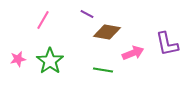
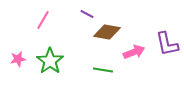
pink arrow: moved 1 px right, 1 px up
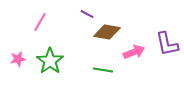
pink line: moved 3 px left, 2 px down
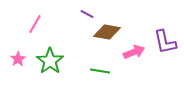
pink line: moved 5 px left, 2 px down
purple L-shape: moved 2 px left, 2 px up
pink star: rotated 21 degrees counterclockwise
green line: moved 3 px left, 1 px down
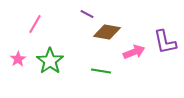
green line: moved 1 px right
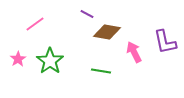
pink line: rotated 24 degrees clockwise
pink arrow: rotated 95 degrees counterclockwise
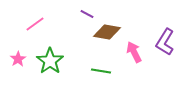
purple L-shape: rotated 44 degrees clockwise
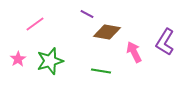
green star: rotated 20 degrees clockwise
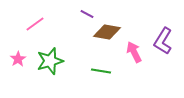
purple L-shape: moved 2 px left, 1 px up
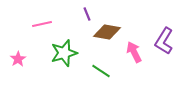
purple line: rotated 40 degrees clockwise
pink line: moved 7 px right; rotated 24 degrees clockwise
purple L-shape: moved 1 px right
green star: moved 14 px right, 8 px up
green line: rotated 24 degrees clockwise
